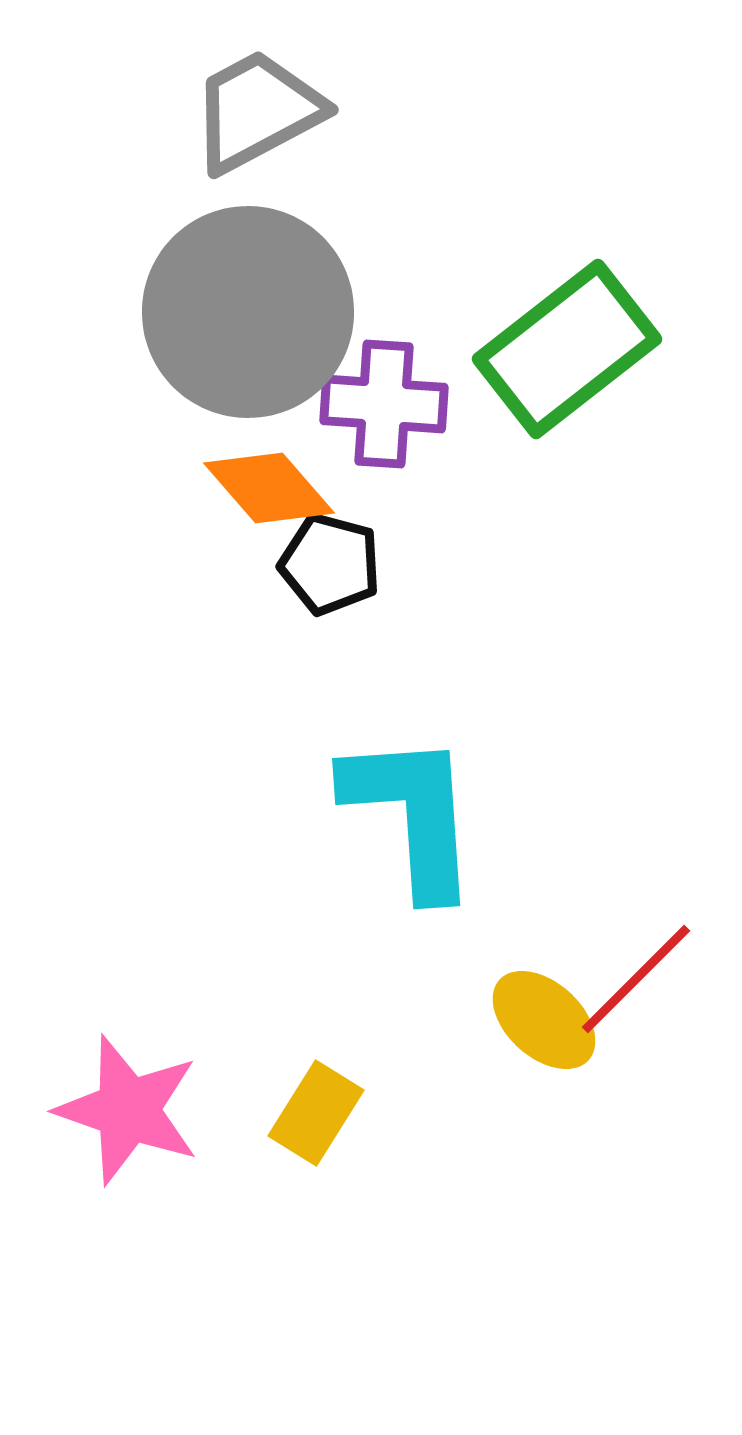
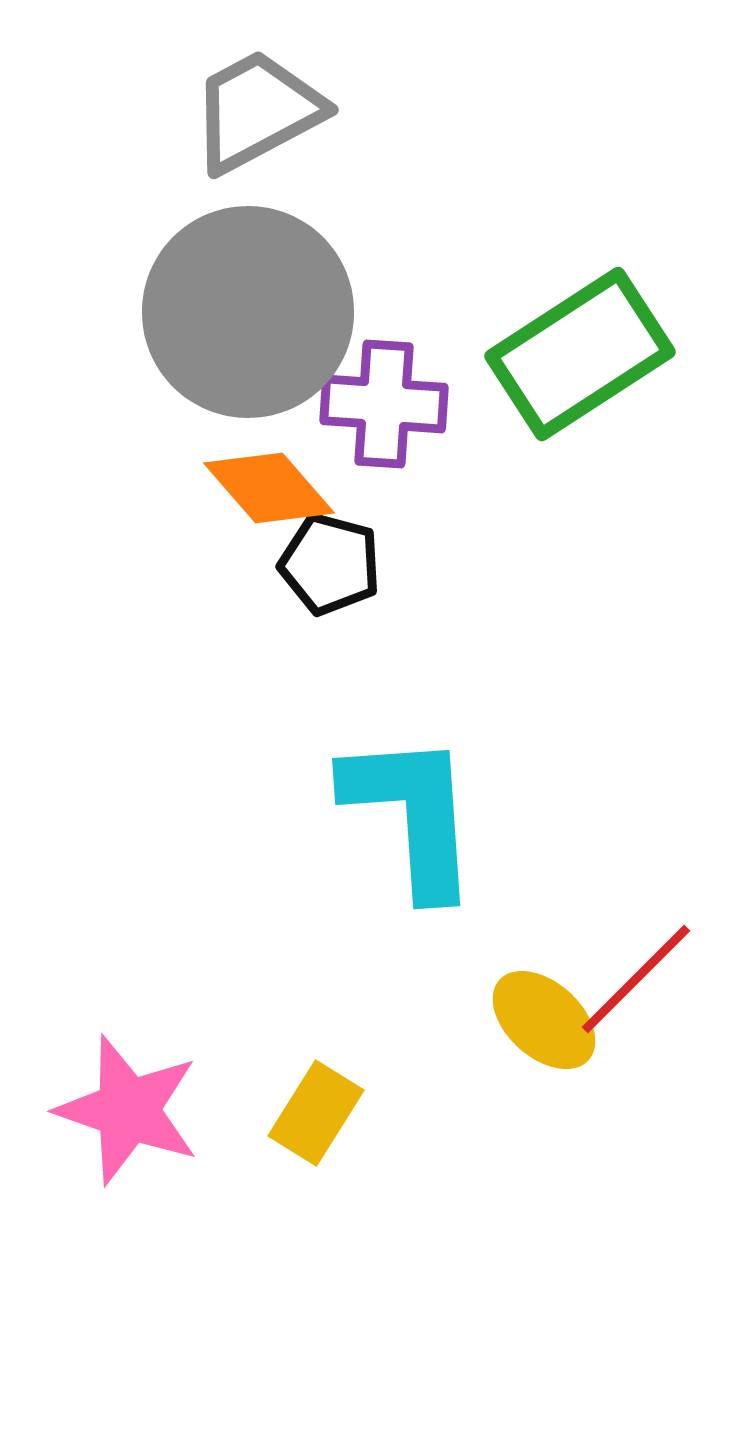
green rectangle: moved 13 px right, 5 px down; rotated 5 degrees clockwise
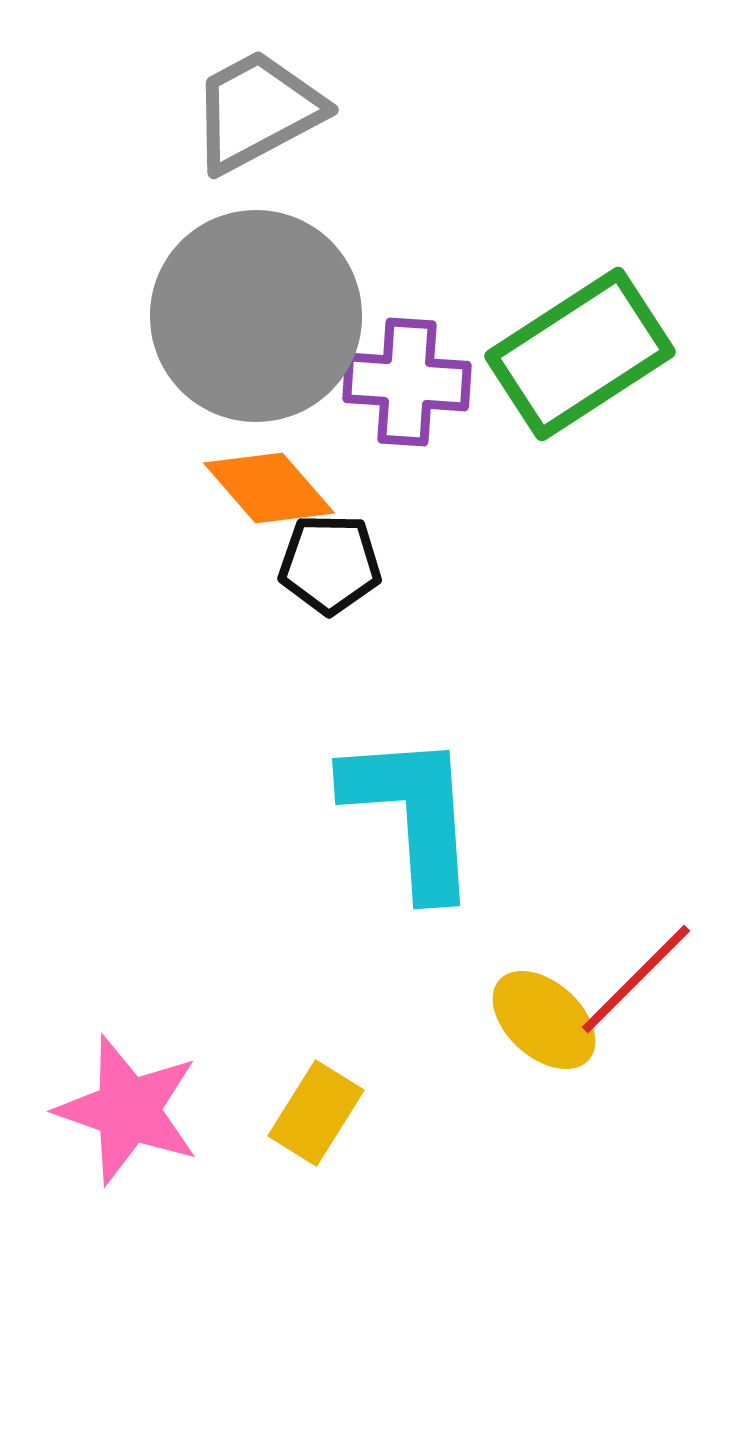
gray circle: moved 8 px right, 4 px down
purple cross: moved 23 px right, 22 px up
black pentagon: rotated 14 degrees counterclockwise
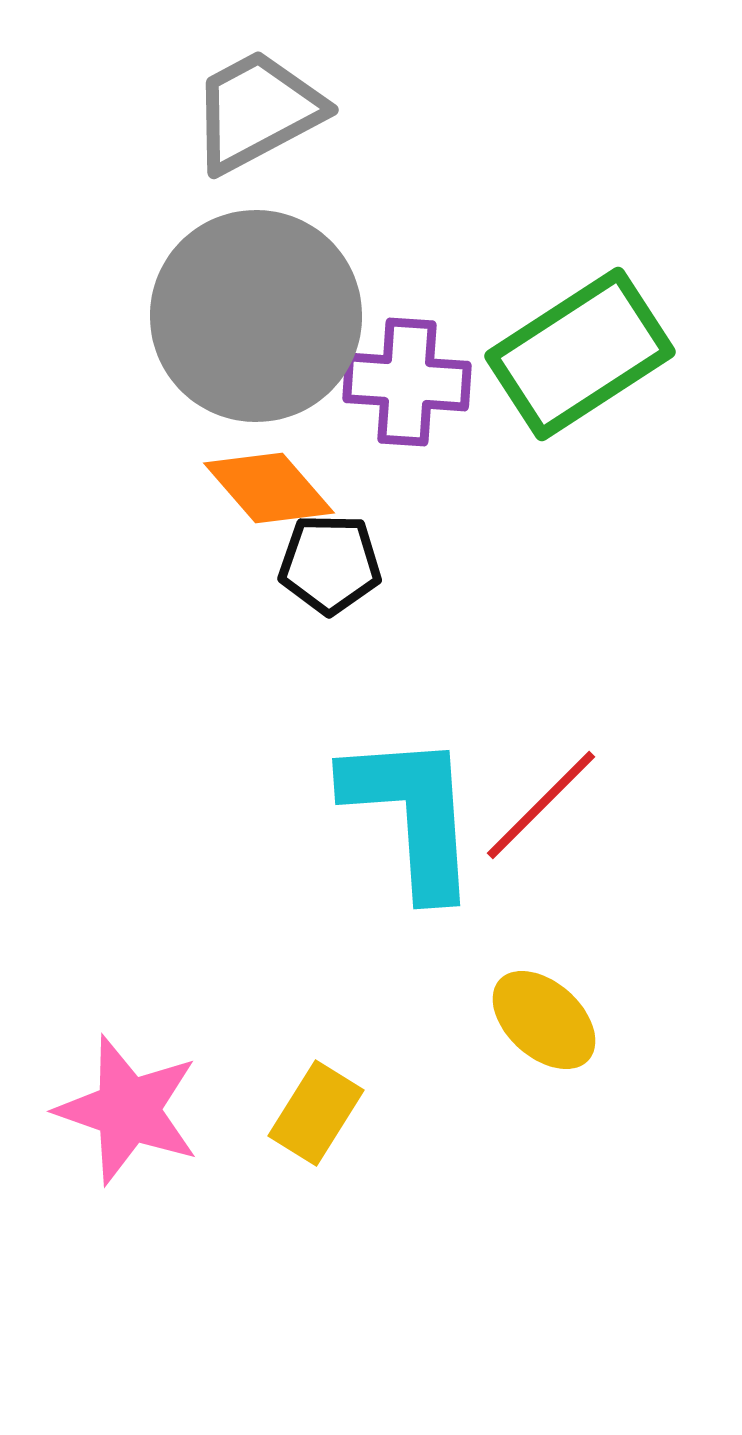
red line: moved 95 px left, 174 px up
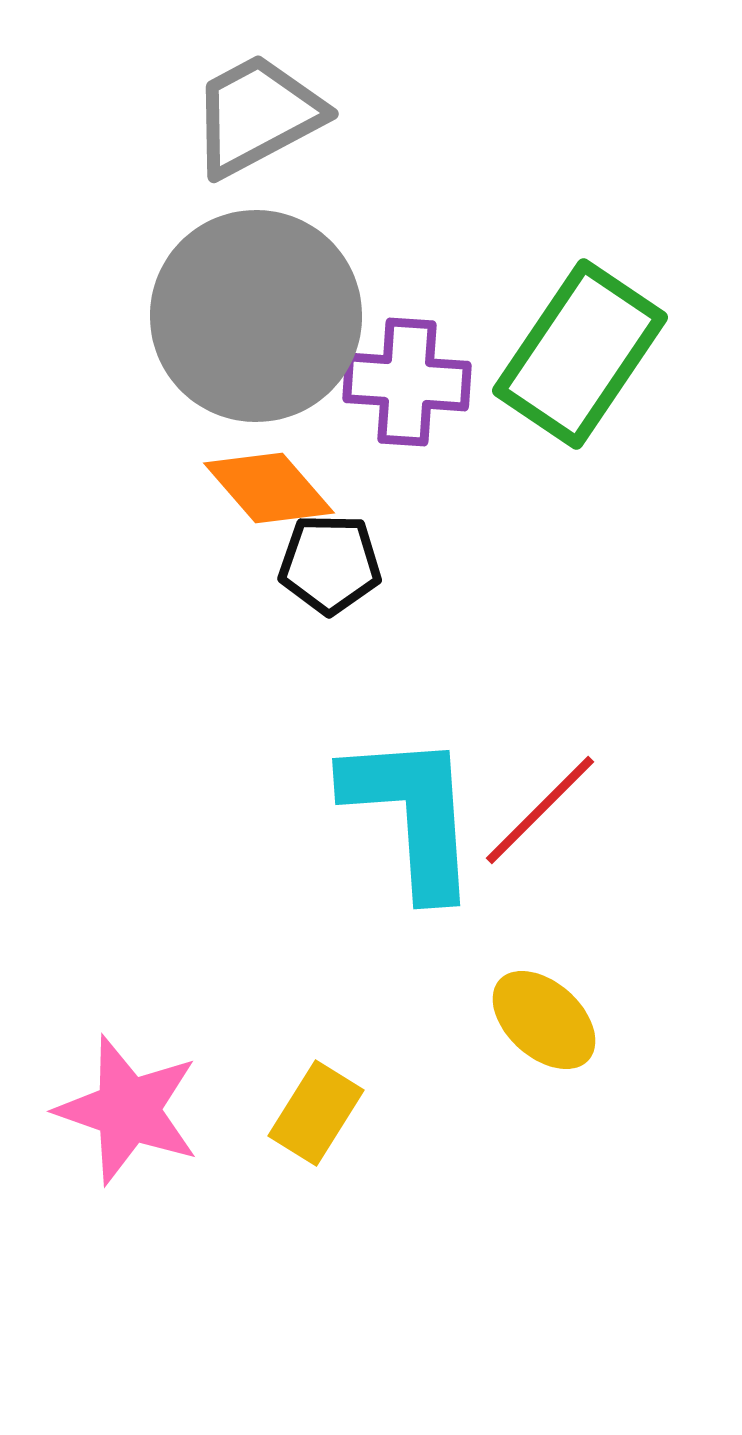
gray trapezoid: moved 4 px down
green rectangle: rotated 23 degrees counterclockwise
red line: moved 1 px left, 5 px down
